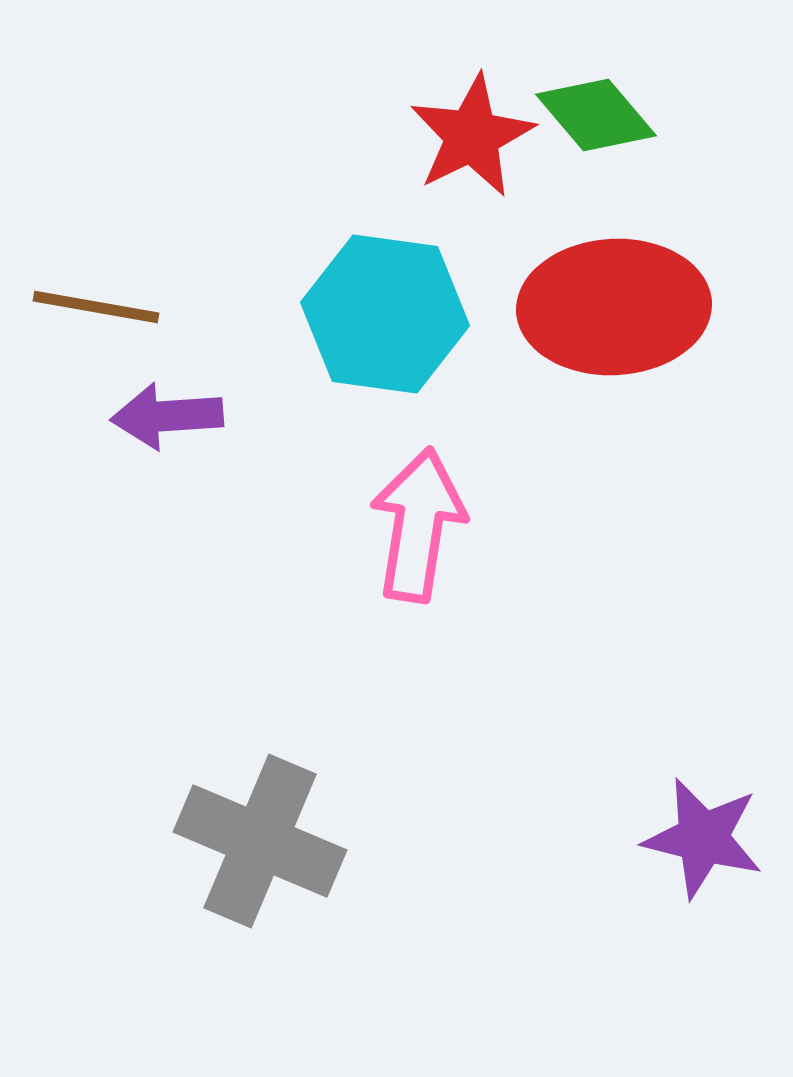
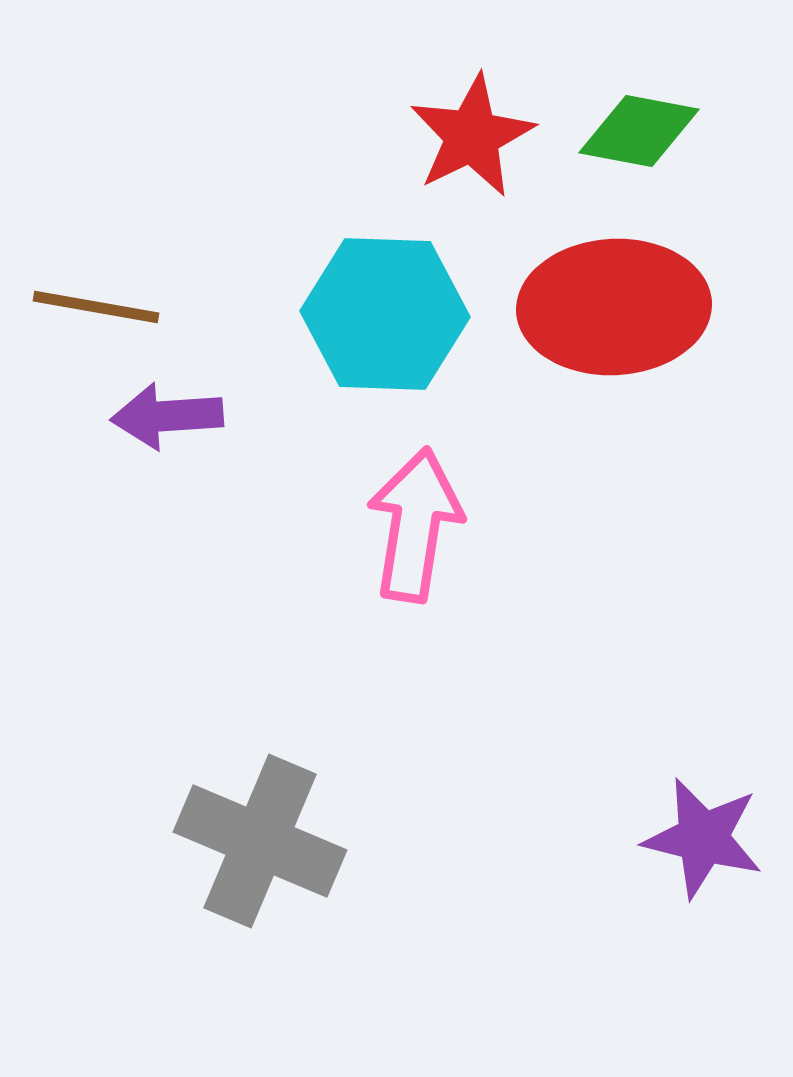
green diamond: moved 43 px right, 16 px down; rotated 39 degrees counterclockwise
cyan hexagon: rotated 6 degrees counterclockwise
pink arrow: moved 3 px left
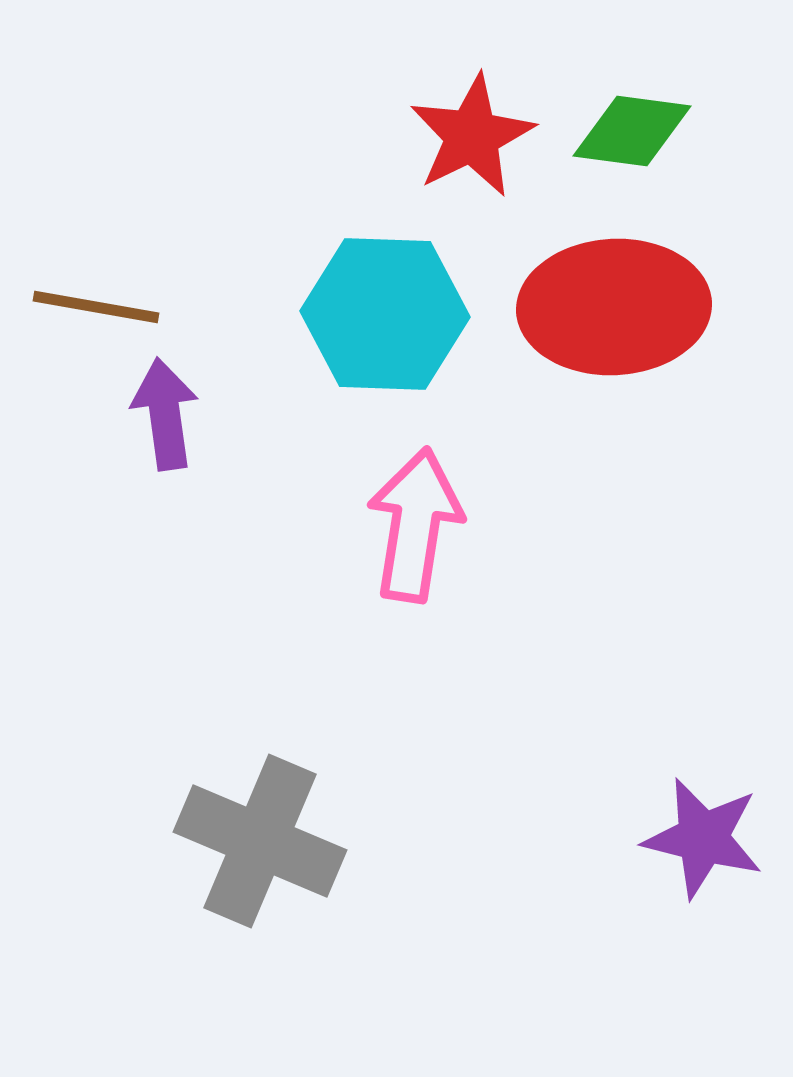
green diamond: moved 7 px left; rotated 3 degrees counterclockwise
purple arrow: moved 2 px left, 2 px up; rotated 86 degrees clockwise
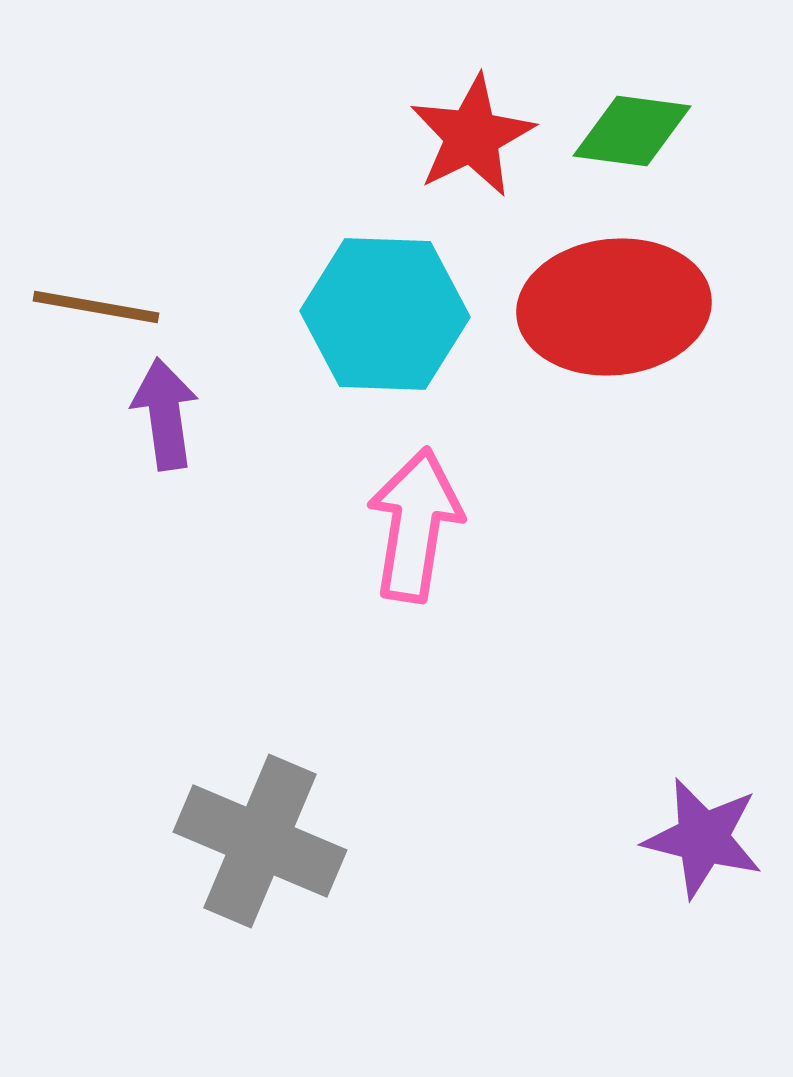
red ellipse: rotated 3 degrees counterclockwise
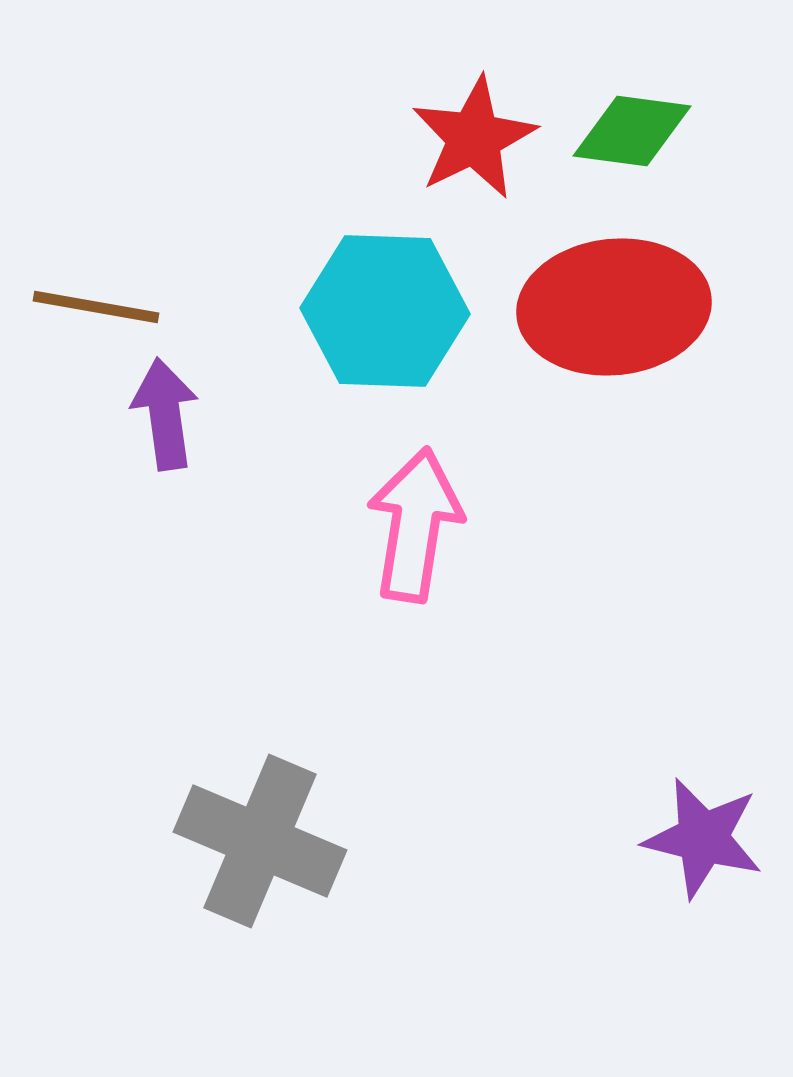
red star: moved 2 px right, 2 px down
cyan hexagon: moved 3 px up
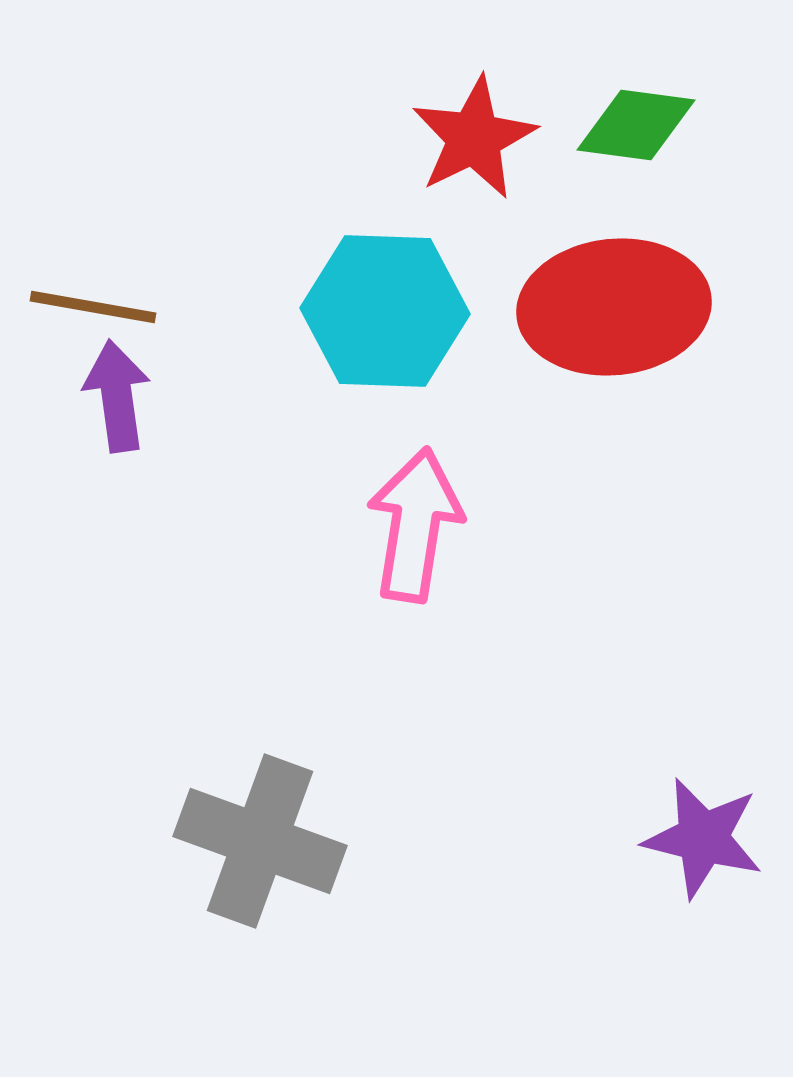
green diamond: moved 4 px right, 6 px up
brown line: moved 3 px left
purple arrow: moved 48 px left, 18 px up
gray cross: rotated 3 degrees counterclockwise
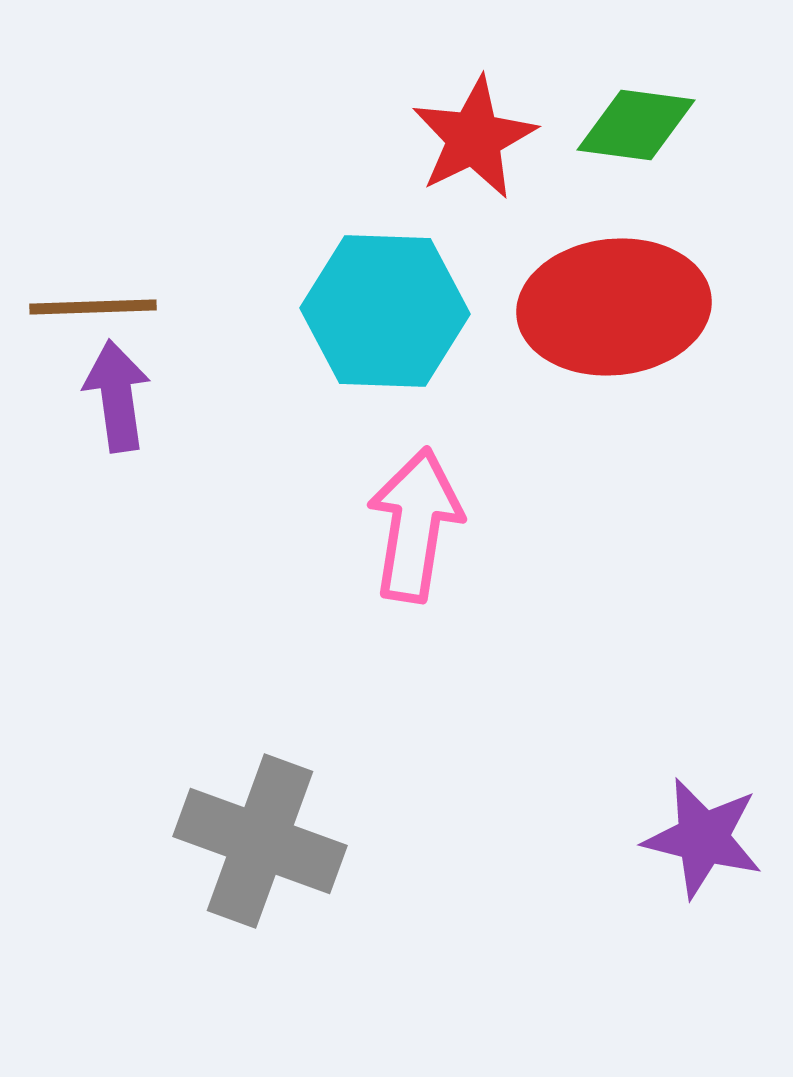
brown line: rotated 12 degrees counterclockwise
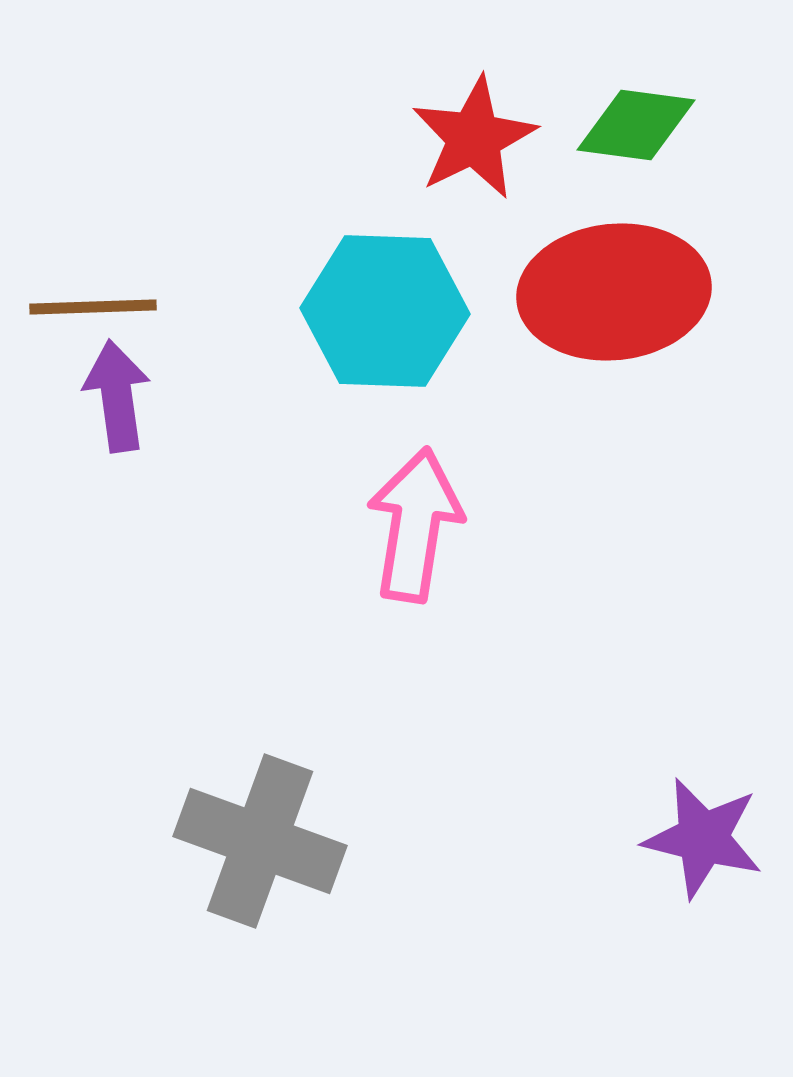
red ellipse: moved 15 px up
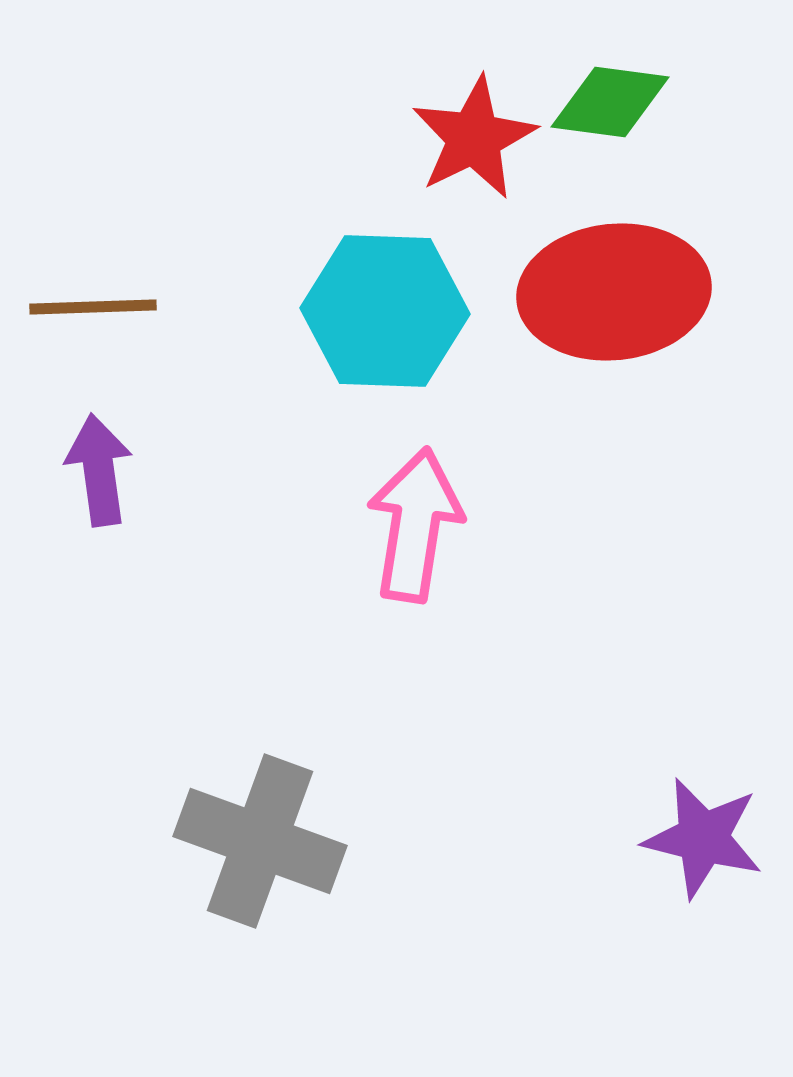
green diamond: moved 26 px left, 23 px up
purple arrow: moved 18 px left, 74 px down
